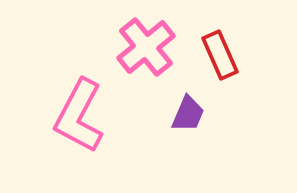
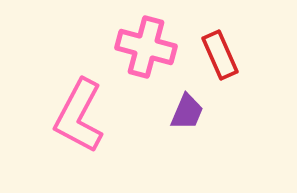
pink cross: rotated 36 degrees counterclockwise
purple trapezoid: moved 1 px left, 2 px up
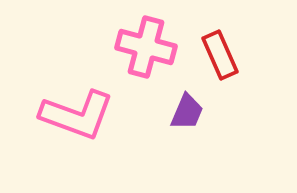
pink L-shape: moved 2 px left, 1 px up; rotated 98 degrees counterclockwise
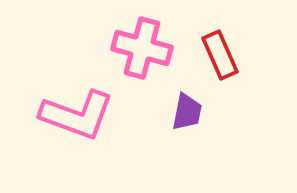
pink cross: moved 4 px left, 1 px down
purple trapezoid: rotated 12 degrees counterclockwise
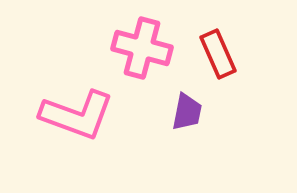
red rectangle: moved 2 px left, 1 px up
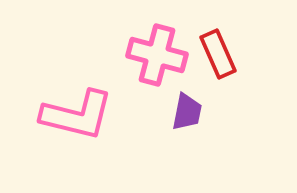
pink cross: moved 15 px right, 7 px down
pink L-shape: rotated 6 degrees counterclockwise
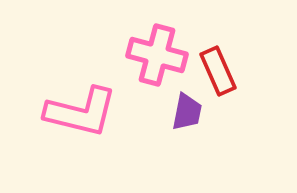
red rectangle: moved 17 px down
pink L-shape: moved 4 px right, 3 px up
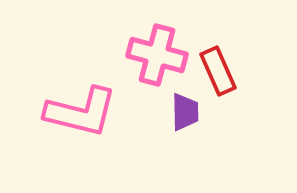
purple trapezoid: moved 2 px left; rotated 12 degrees counterclockwise
